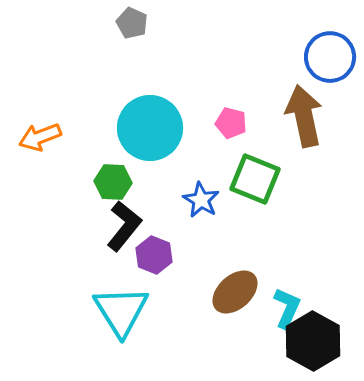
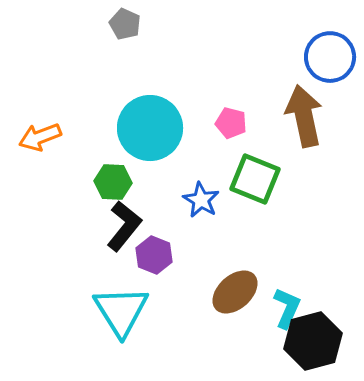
gray pentagon: moved 7 px left, 1 px down
black hexagon: rotated 16 degrees clockwise
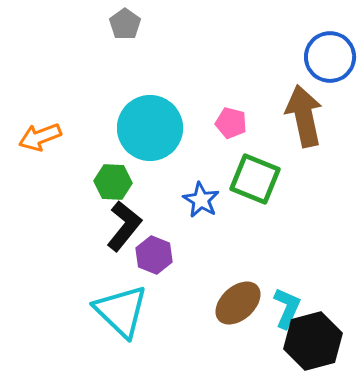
gray pentagon: rotated 12 degrees clockwise
brown ellipse: moved 3 px right, 11 px down
cyan triangle: rotated 14 degrees counterclockwise
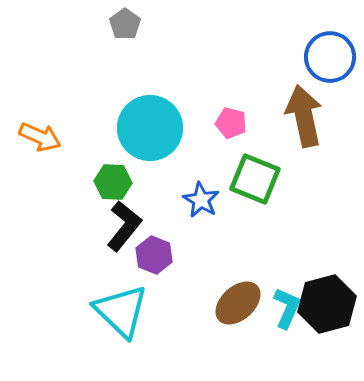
orange arrow: rotated 135 degrees counterclockwise
black hexagon: moved 14 px right, 37 px up
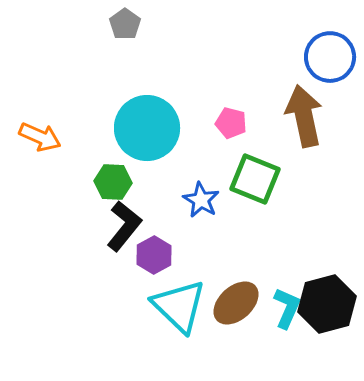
cyan circle: moved 3 px left
purple hexagon: rotated 9 degrees clockwise
brown ellipse: moved 2 px left
cyan triangle: moved 58 px right, 5 px up
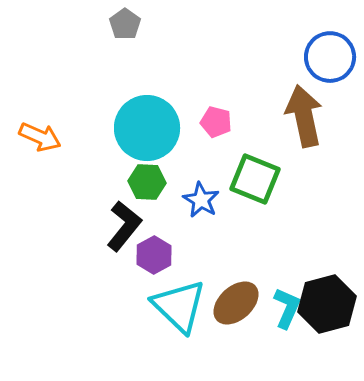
pink pentagon: moved 15 px left, 1 px up
green hexagon: moved 34 px right
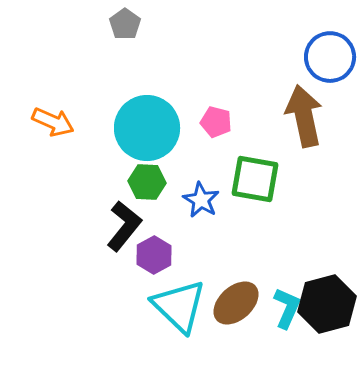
orange arrow: moved 13 px right, 15 px up
green square: rotated 12 degrees counterclockwise
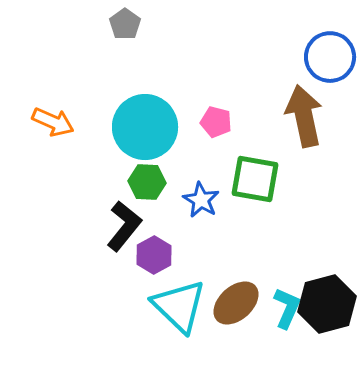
cyan circle: moved 2 px left, 1 px up
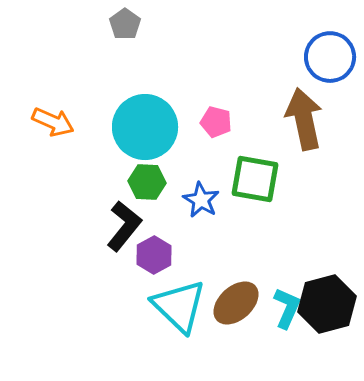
brown arrow: moved 3 px down
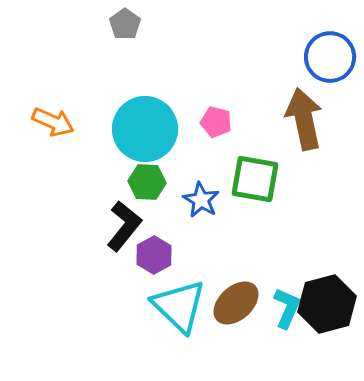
cyan circle: moved 2 px down
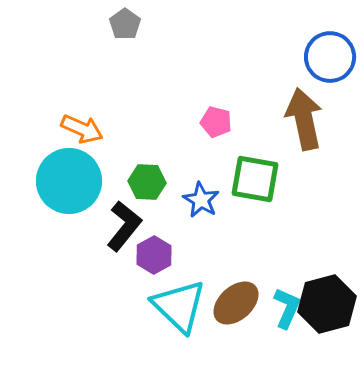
orange arrow: moved 29 px right, 7 px down
cyan circle: moved 76 px left, 52 px down
